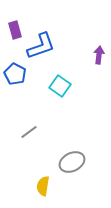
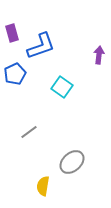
purple rectangle: moved 3 px left, 3 px down
blue pentagon: rotated 20 degrees clockwise
cyan square: moved 2 px right, 1 px down
gray ellipse: rotated 15 degrees counterclockwise
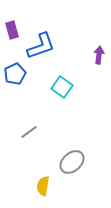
purple rectangle: moved 3 px up
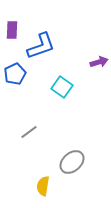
purple rectangle: rotated 18 degrees clockwise
purple arrow: moved 7 px down; rotated 66 degrees clockwise
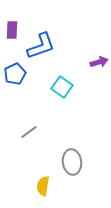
gray ellipse: rotated 55 degrees counterclockwise
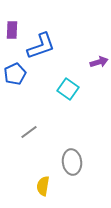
cyan square: moved 6 px right, 2 px down
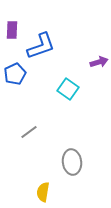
yellow semicircle: moved 6 px down
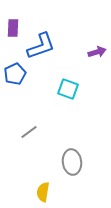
purple rectangle: moved 1 px right, 2 px up
purple arrow: moved 2 px left, 10 px up
cyan square: rotated 15 degrees counterclockwise
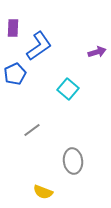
blue L-shape: moved 2 px left; rotated 16 degrees counterclockwise
cyan square: rotated 20 degrees clockwise
gray line: moved 3 px right, 2 px up
gray ellipse: moved 1 px right, 1 px up
yellow semicircle: rotated 78 degrees counterclockwise
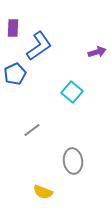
cyan square: moved 4 px right, 3 px down
